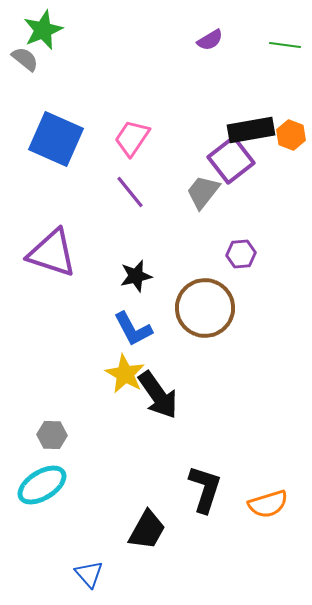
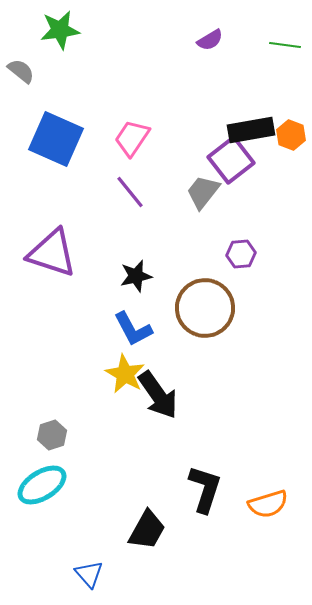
green star: moved 17 px right; rotated 15 degrees clockwise
gray semicircle: moved 4 px left, 12 px down
gray hexagon: rotated 20 degrees counterclockwise
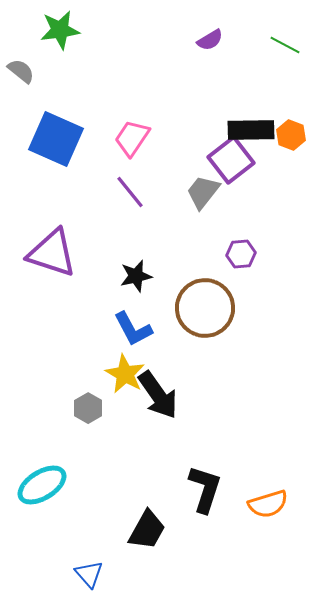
green line: rotated 20 degrees clockwise
black rectangle: rotated 9 degrees clockwise
gray hexagon: moved 36 px right, 27 px up; rotated 12 degrees counterclockwise
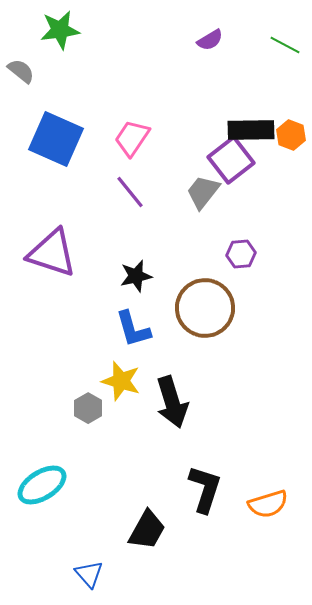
blue L-shape: rotated 12 degrees clockwise
yellow star: moved 4 px left, 7 px down; rotated 12 degrees counterclockwise
black arrow: moved 14 px right, 7 px down; rotated 18 degrees clockwise
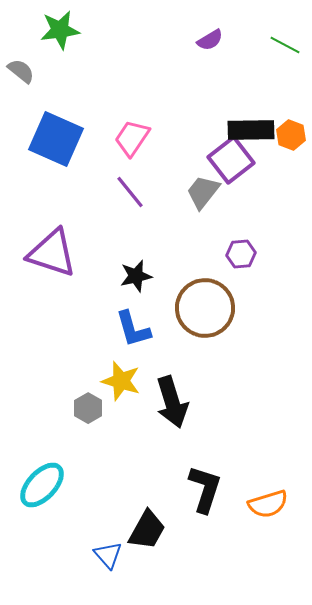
cyan ellipse: rotated 15 degrees counterclockwise
blue triangle: moved 19 px right, 19 px up
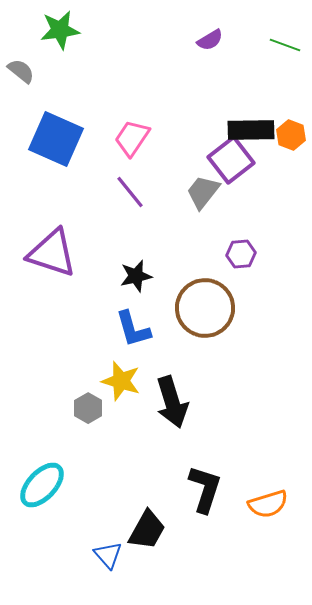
green line: rotated 8 degrees counterclockwise
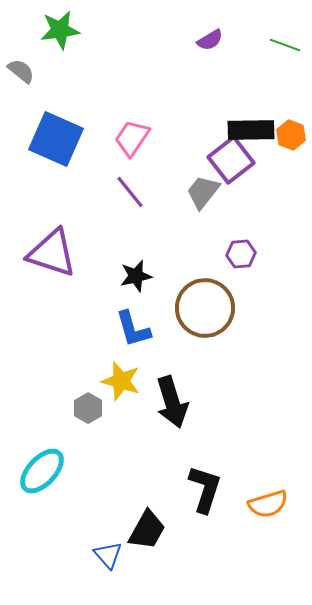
cyan ellipse: moved 14 px up
